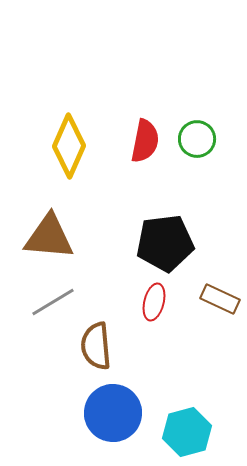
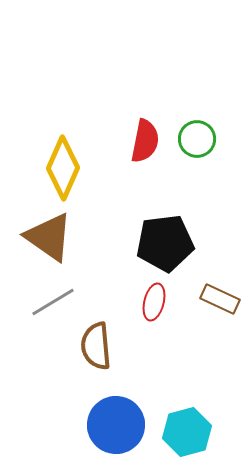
yellow diamond: moved 6 px left, 22 px down
brown triangle: rotated 30 degrees clockwise
blue circle: moved 3 px right, 12 px down
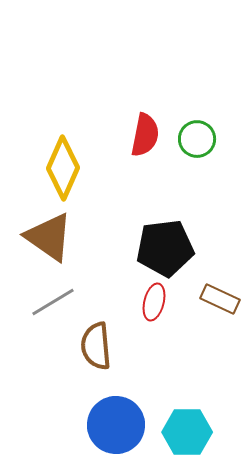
red semicircle: moved 6 px up
black pentagon: moved 5 px down
cyan hexagon: rotated 15 degrees clockwise
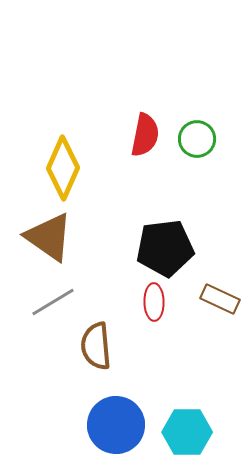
red ellipse: rotated 15 degrees counterclockwise
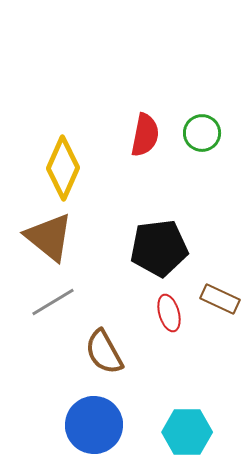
green circle: moved 5 px right, 6 px up
brown triangle: rotated 4 degrees clockwise
black pentagon: moved 6 px left
red ellipse: moved 15 px right, 11 px down; rotated 15 degrees counterclockwise
brown semicircle: moved 8 px right, 6 px down; rotated 24 degrees counterclockwise
blue circle: moved 22 px left
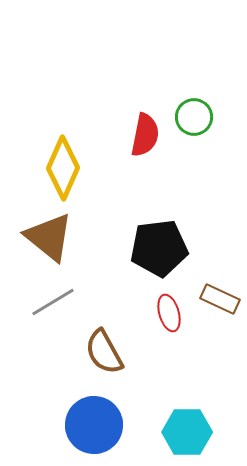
green circle: moved 8 px left, 16 px up
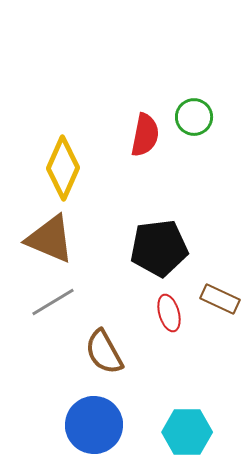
brown triangle: moved 1 px right, 2 px down; rotated 16 degrees counterclockwise
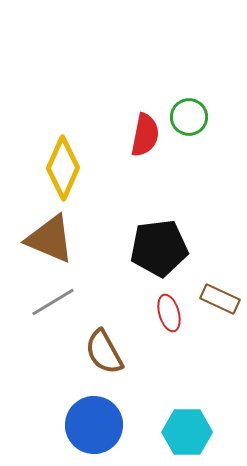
green circle: moved 5 px left
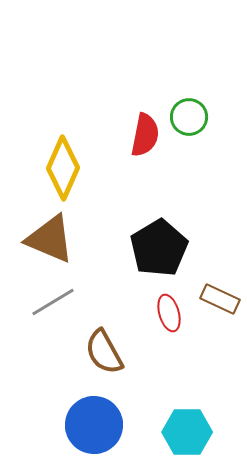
black pentagon: rotated 24 degrees counterclockwise
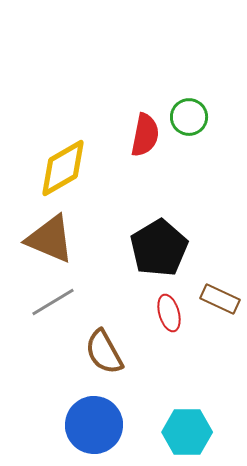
yellow diamond: rotated 36 degrees clockwise
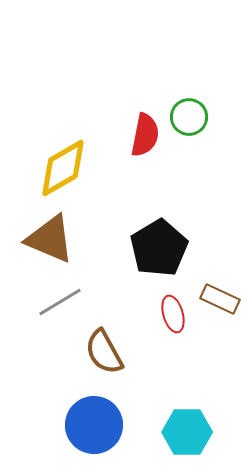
gray line: moved 7 px right
red ellipse: moved 4 px right, 1 px down
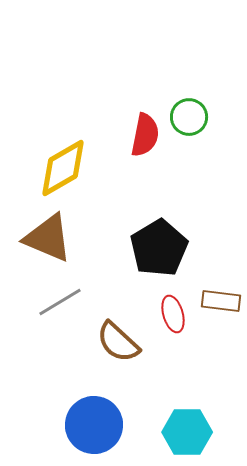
brown triangle: moved 2 px left, 1 px up
brown rectangle: moved 1 px right, 2 px down; rotated 18 degrees counterclockwise
brown semicircle: moved 14 px right, 10 px up; rotated 18 degrees counterclockwise
